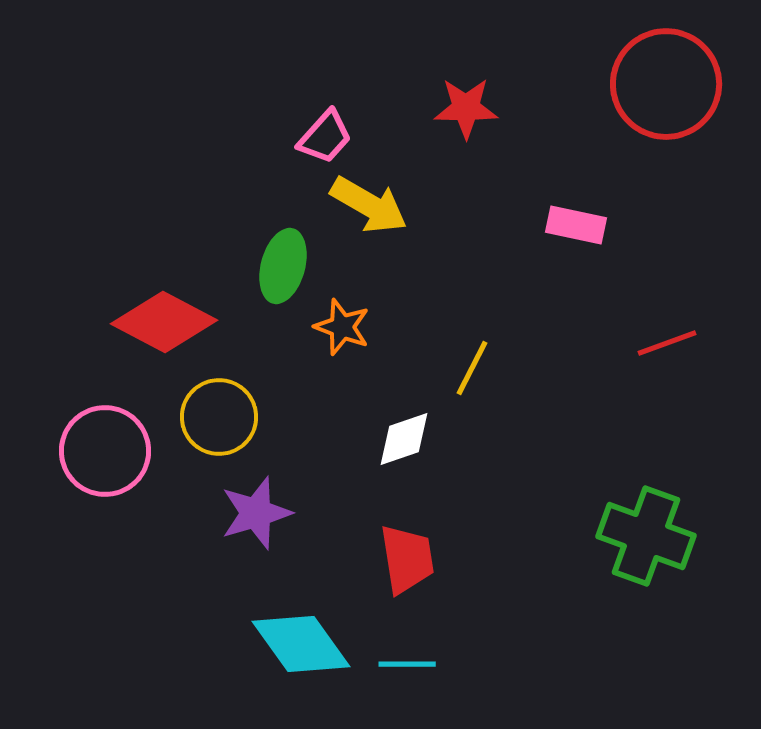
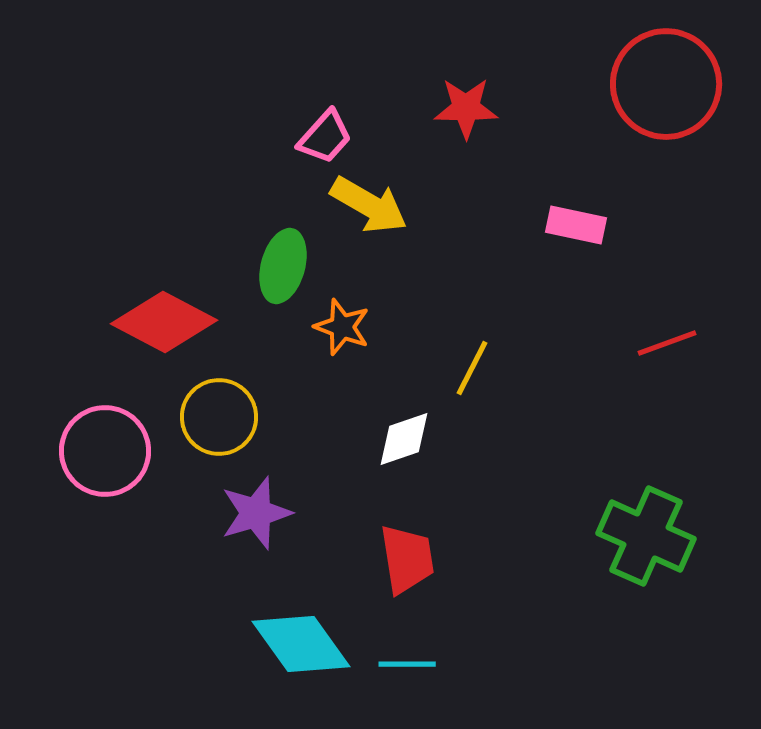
green cross: rotated 4 degrees clockwise
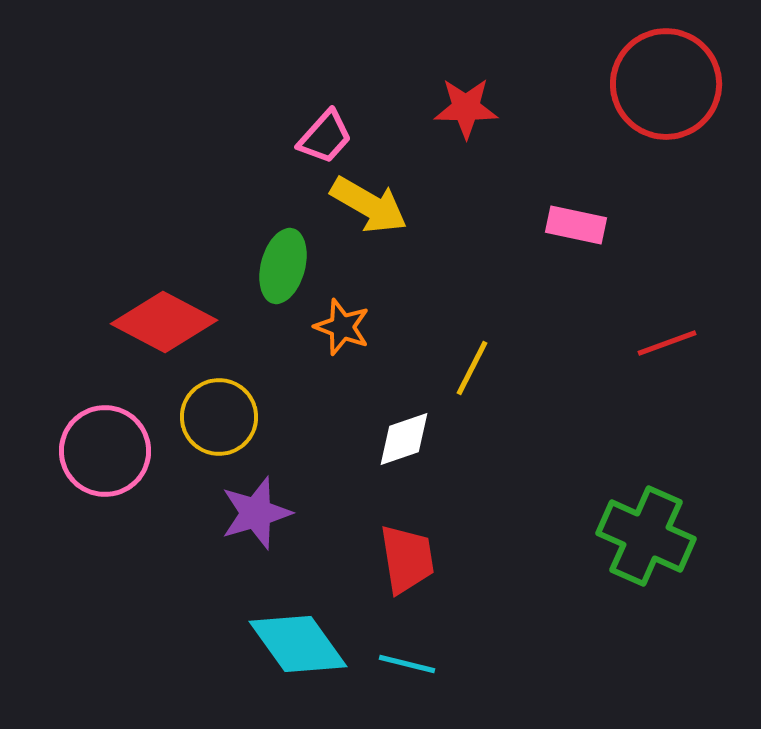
cyan diamond: moved 3 px left
cyan line: rotated 14 degrees clockwise
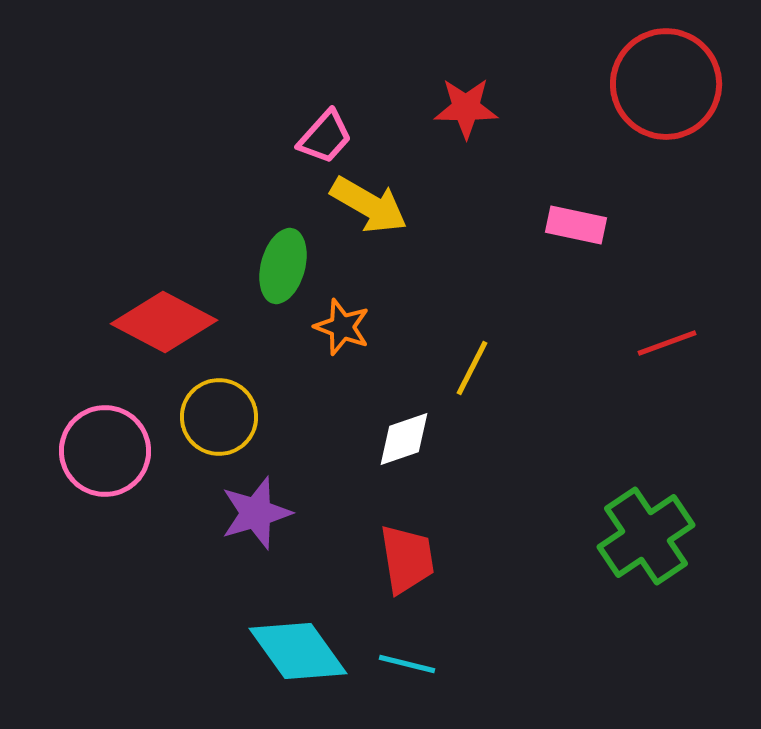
green cross: rotated 32 degrees clockwise
cyan diamond: moved 7 px down
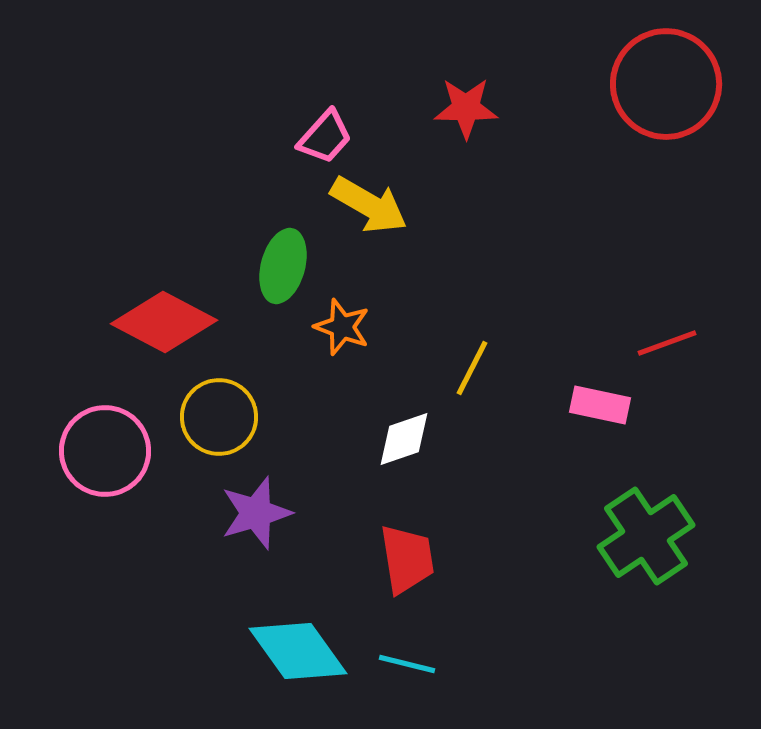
pink rectangle: moved 24 px right, 180 px down
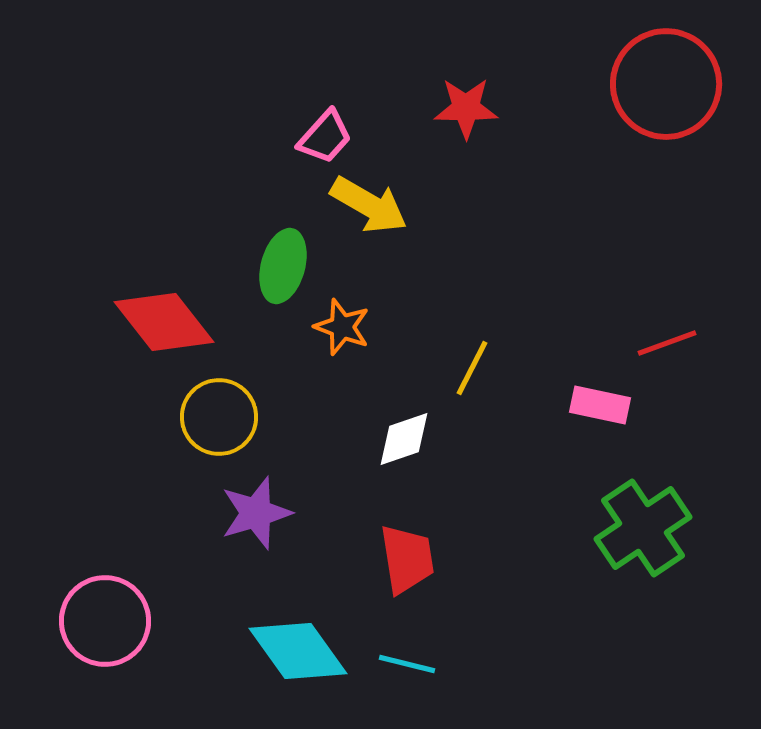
red diamond: rotated 24 degrees clockwise
pink circle: moved 170 px down
green cross: moved 3 px left, 8 px up
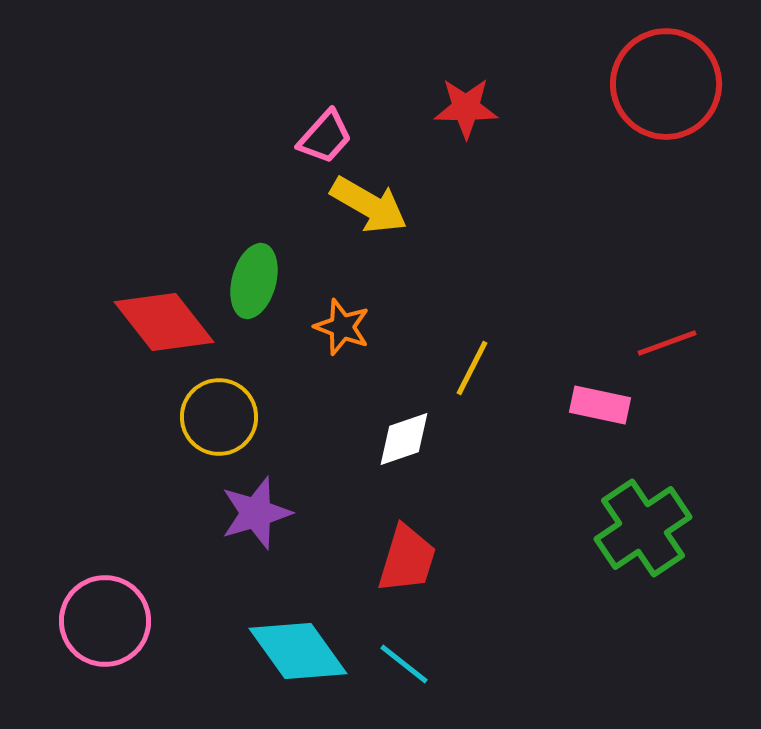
green ellipse: moved 29 px left, 15 px down
red trapezoid: rotated 26 degrees clockwise
cyan line: moved 3 px left; rotated 24 degrees clockwise
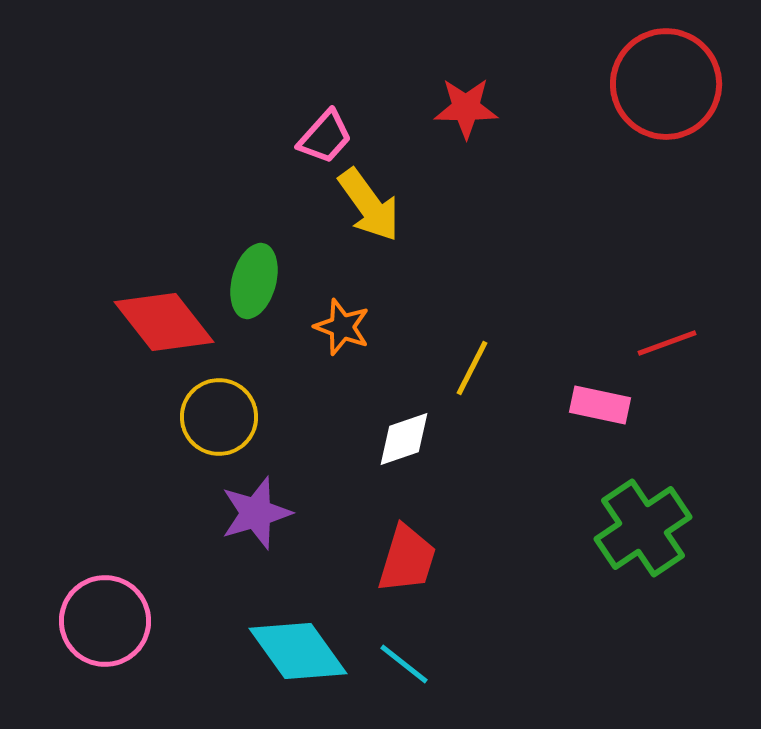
yellow arrow: rotated 24 degrees clockwise
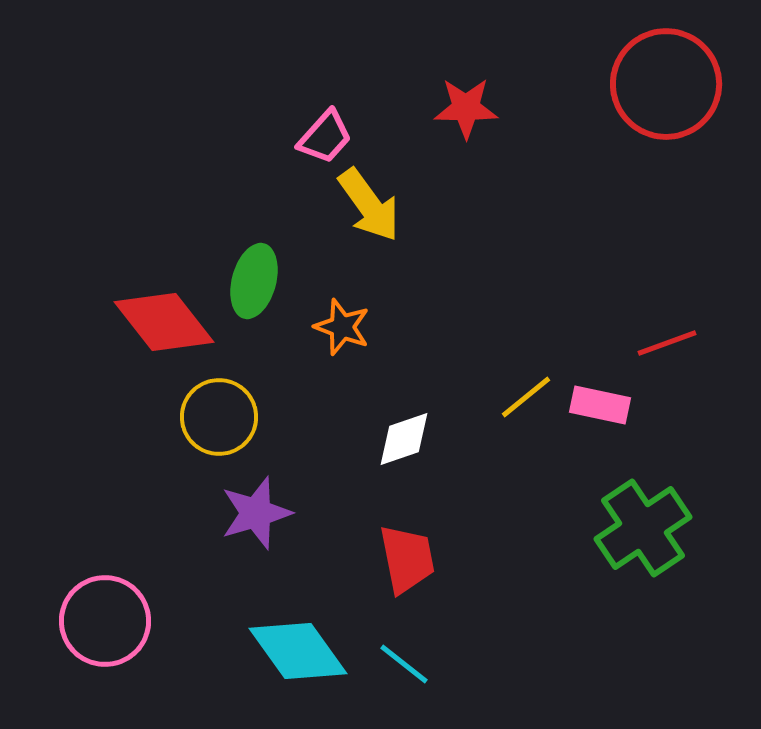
yellow line: moved 54 px right, 29 px down; rotated 24 degrees clockwise
red trapezoid: rotated 28 degrees counterclockwise
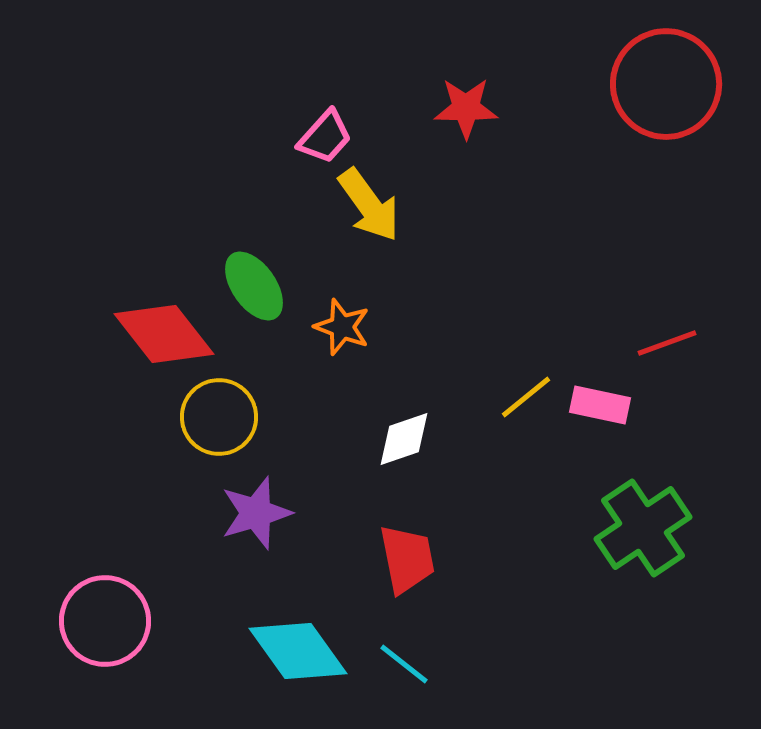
green ellipse: moved 5 px down; rotated 50 degrees counterclockwise
red diamond: moved 12 px down
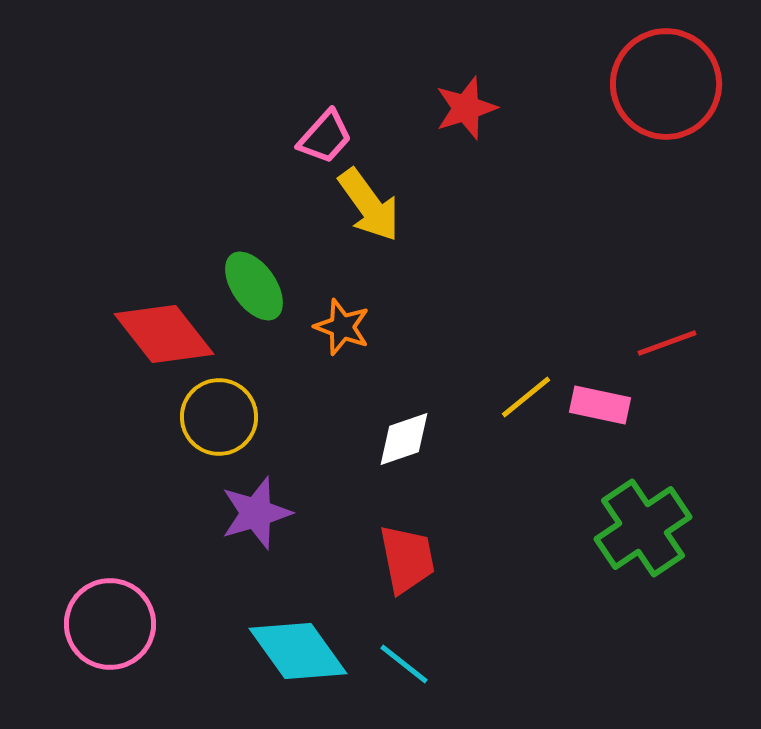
red star: rotated 18 degrees counterclockwise
pink circle: moved 5 px right, 3 px down
